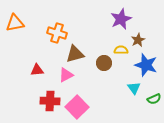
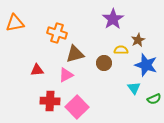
purple star: moved 8 px left; rotated 10 degrees counterclockwise
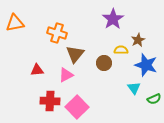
brown triangle: rotated 36 degrees counterclockwise
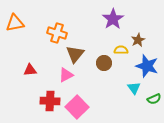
blue star: moved 1 px right, 1 px down
red triangle: moved 7 px left
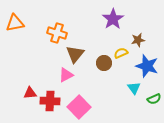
brown star: rotated 16 degrees clockwise
yellow semicircle: moved 3 px down; rotated 24 degrees counterclockwise
red triangle: moved 23 px down
pink square: moved 2 px right
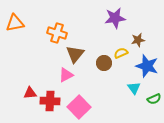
purple star: moved 2 px right, 1 px up; rotated 25 degrees clockwise
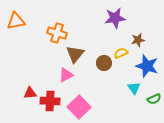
orange triangle: moved 1 px right, 2 px up
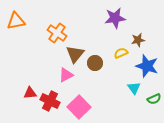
orange cross: rotated 18 degrees clockwise
brown circle: moved 9 px left
red cross: rotated 24 degrees clockwise
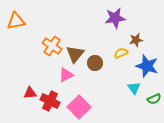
orange cross: moved 5 px left, 13 px down
brown star: moved 2 px left
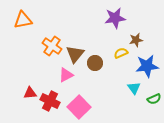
orange triangle: moved 7 px right, 1 px up
blue star: rotated 25 degrees counterclockwise
